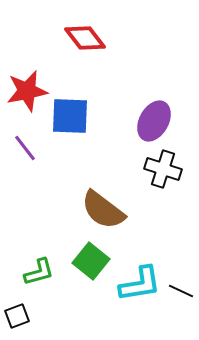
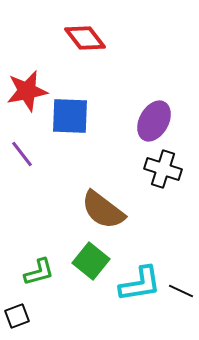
purple line: moved 3 px left, 6 px down
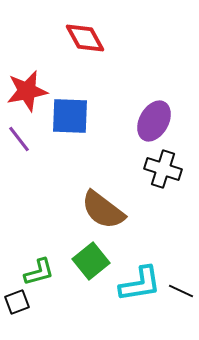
red diamond: rotated 9 degrees clockwise
purple line: moved 3 px left, 15 px up
green square: rotated 12 degrees clockwise
black square: moved 14 px up
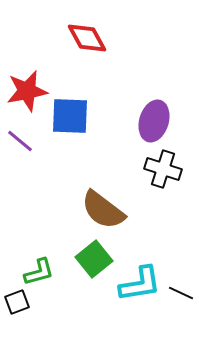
red diamond: moved 2 px right
purple ellipse: rotated 12 degrees counterclockwise
purple line: moved 1 px right, 2 px down; rotated 12 degrees counterclockwise
green square: moved 3 px right, 2 px up
black line: moved 2 px down
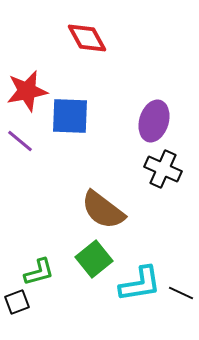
black cross: rotated 6 degrees clockwise
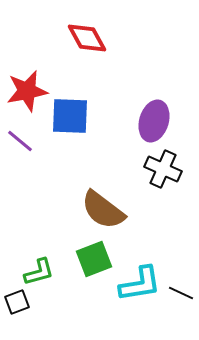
green square: rotated 18 degrees clockwise
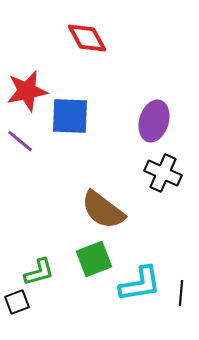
black cross: moved 4 px down
black line: rotated 70 degrees clockwise
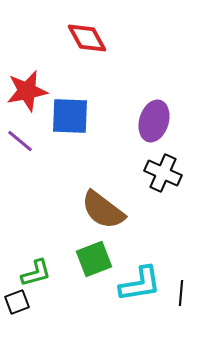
green L-shape: moved 3 px left, 1 px down
